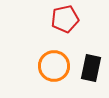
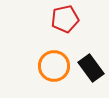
black rectangle: rotated 48 degrees counterclockwise
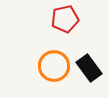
black rectangle: moved 2 px left
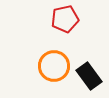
black rectangle: moved 8 px down
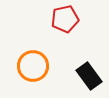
orange circle: moved 21 px left
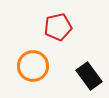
red pentagon: moved 7 px left, 8 px down
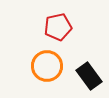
orange circle: moved 14 px right
